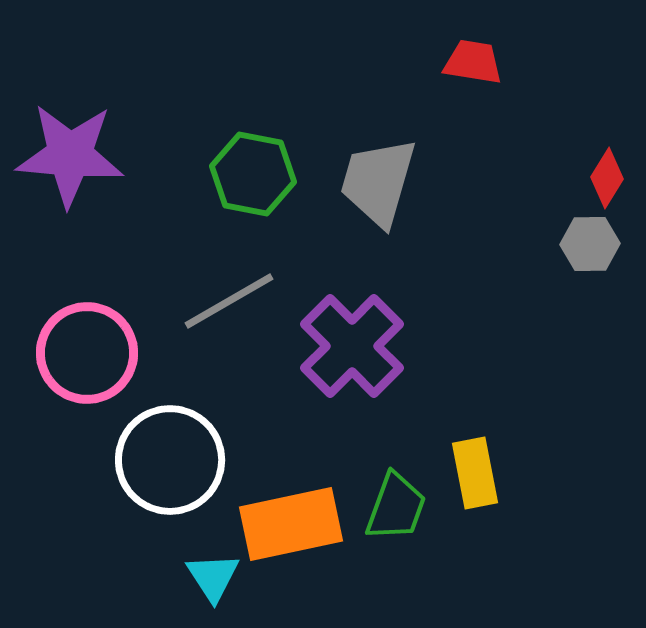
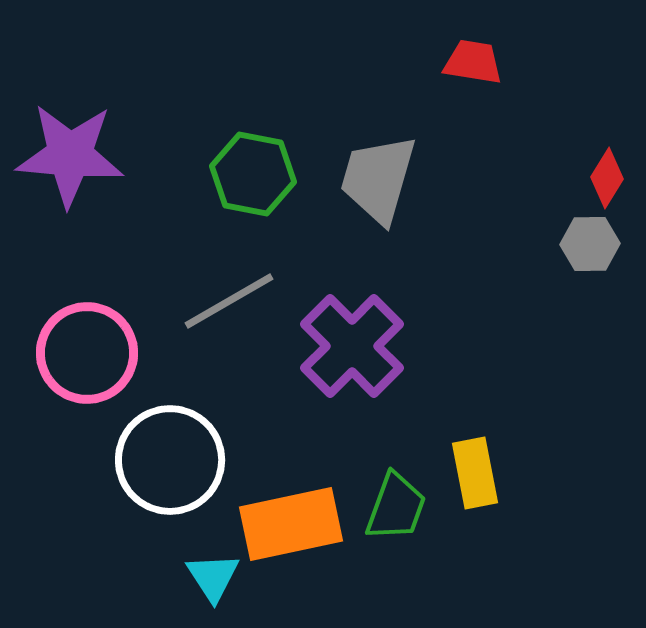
gray trapezoid: moved 3 px up
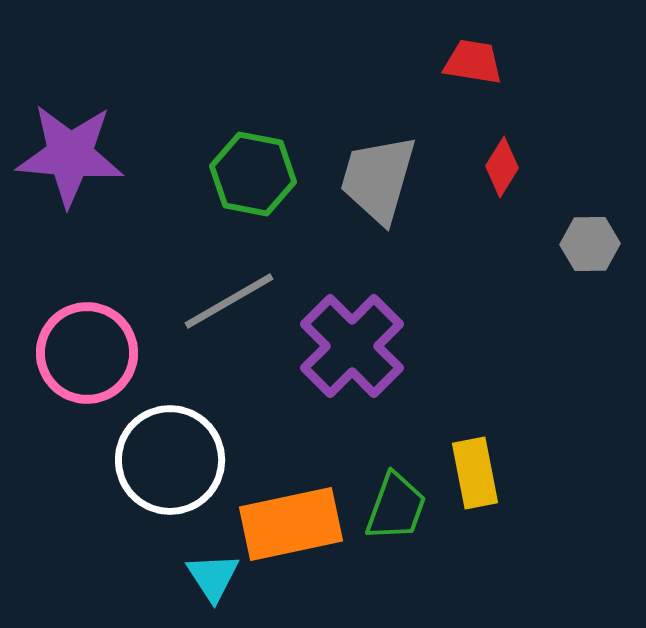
red diamond: moved 105 px left, 11 px up
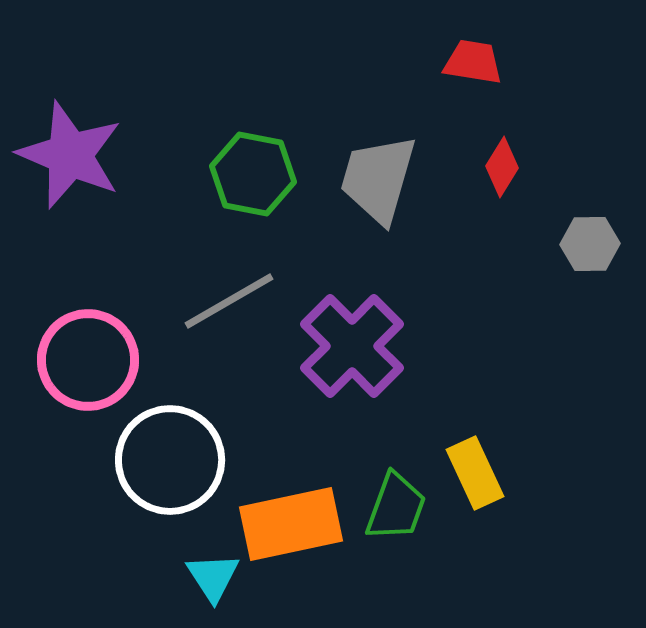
purple star: rotated 18 degrees clockwise
pink circle: moved 1 px right, 7 px down
yellow rectangle: rotated 14 degrees counterclockwise
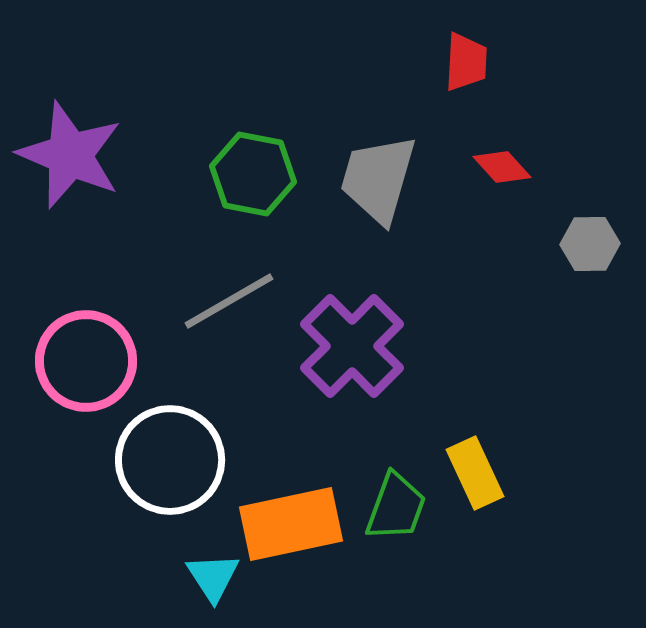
red trapezoid: moved 7 px left; rotated 84 degrees clockwise
red diamond: rotated 74 degrees counterclockwise
pink circle: moved 2 px left, 1 px down
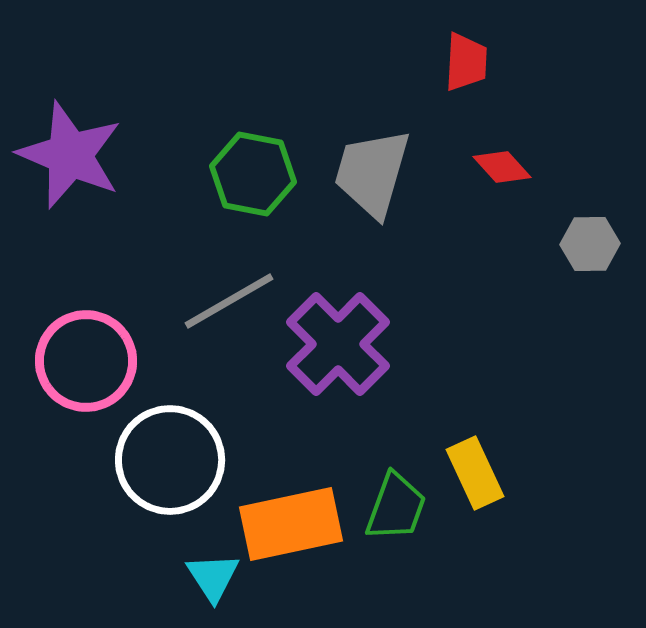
gray trapezoid: moved 6 px left, 6 px up
purple cross: moved 14 px left, 2 px up
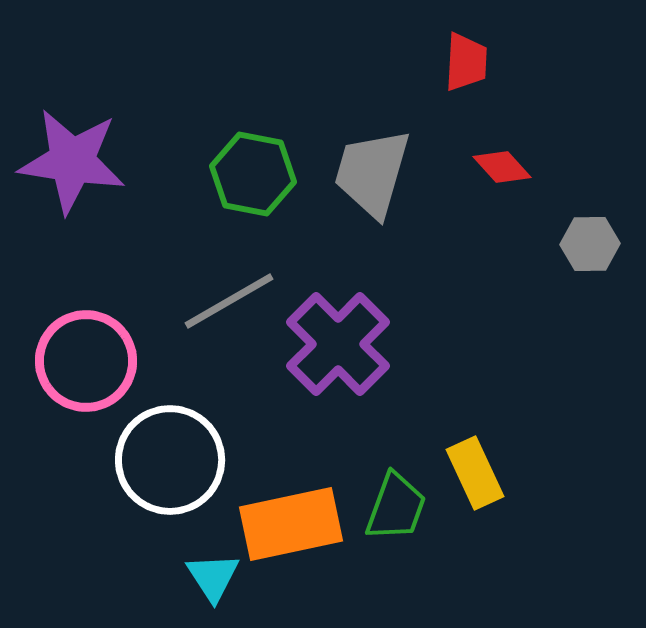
purple star: moved 2 px right, 6 px down; rotated 14 degrees counterclockwise
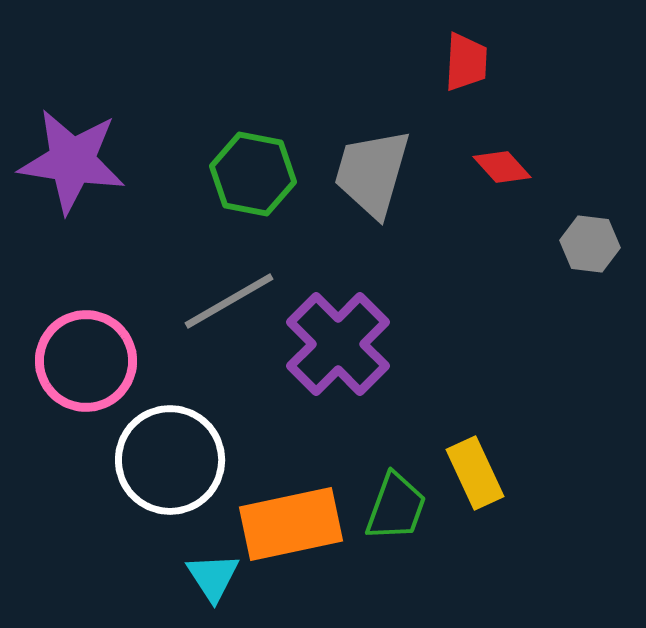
gray hexagon: rotated 8 degrees clockwise
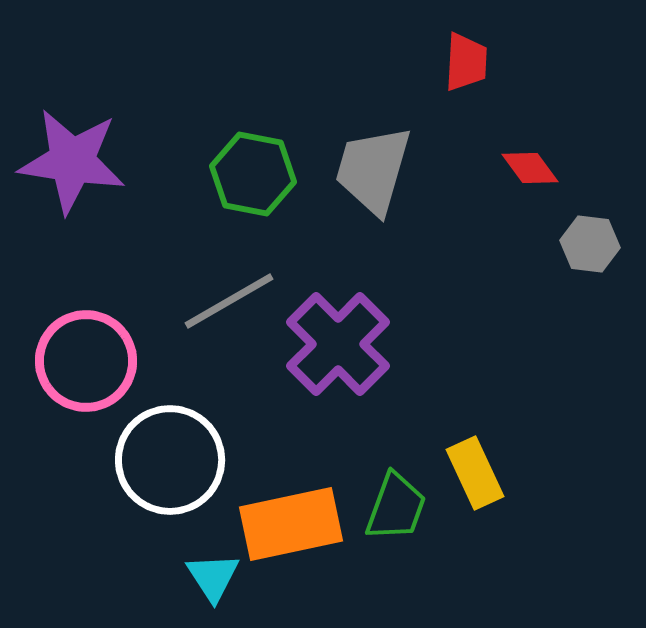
red diamond: moved 28 px right, 1 px down; rotated 6 degrees clockwise
gray trapezoid: moved 1 px right, 3 px up
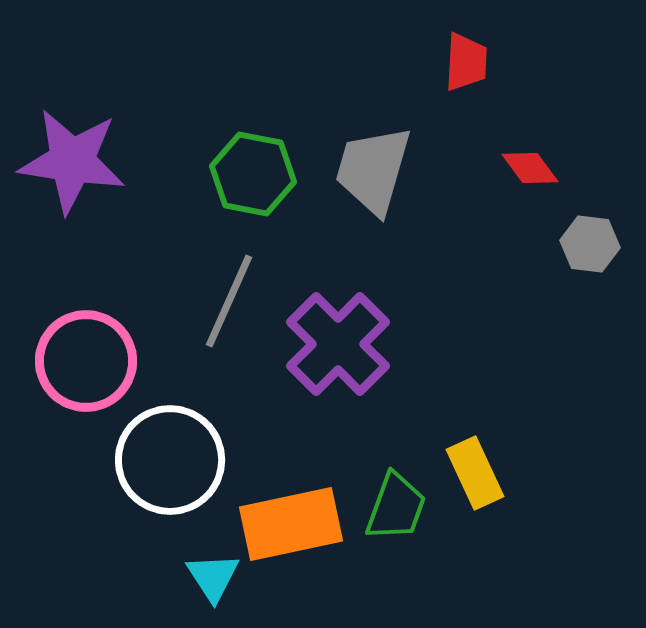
gray line: rotated 36 degrees counterclockwise
